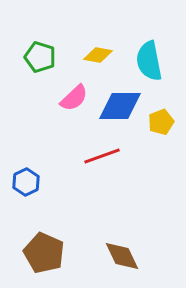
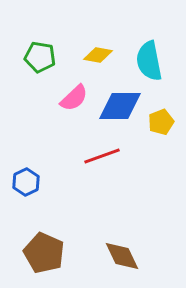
green pentagon: rotated 8 degrees counterclockwise
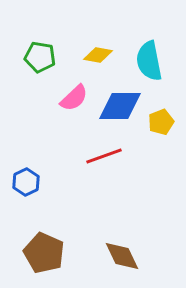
red line: moved 2 px right
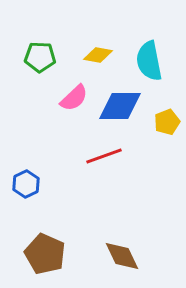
green pentagon: rotated 8 degrees counterclockwise
yellow pentagon: moved 6 px right
blue hexagon: moved 2 px down
brown pentagon: moved 1 px right, 1 px down
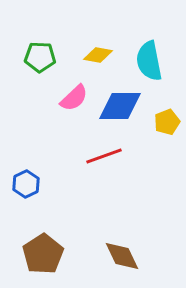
brown pentagon: moved 2 px left; rotated 15 degrees clockwise
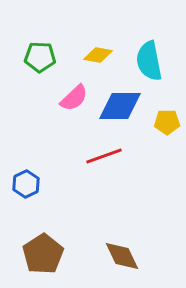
yellow pentagon: rotated 20 degrees clockwise
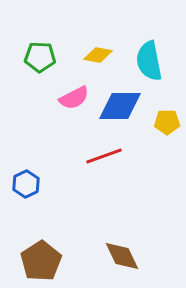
pink semicircle: rotated 16 degrees clockwise
brown pentagon: moved 2 px left, 7 px down
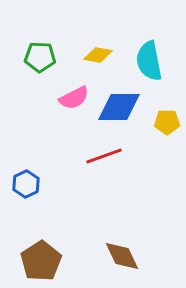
blue diamond: moved 1 px left, 1 px down
